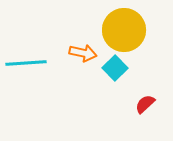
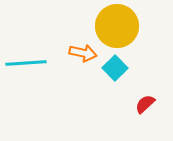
yellow circle: moved 7 px left, 4 px up
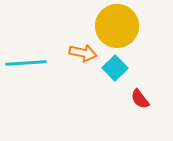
red semicircle: moved 5 px left, 5 px up; rotated 85 degrees counterclockwise
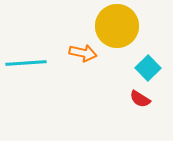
cyan square: moved 33 px right
red semicircle: rotated 20 degrees counterclockwise
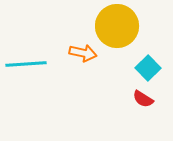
cyan line: moved 1 px down
red semicircle: moved 3 px right
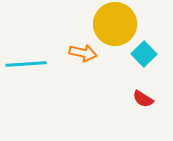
yellow circle: moved 2 px left, 2 px up
cyan square: moved 4 px left, 14 px up
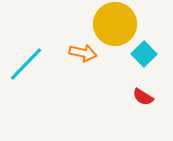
cyan line: rotated 42 degrees counterclockwise
red semicircle: moved 2 px up
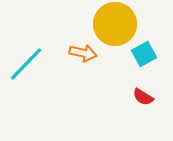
cyan square: rotated 15 degrees clockwise
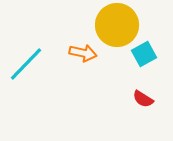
yellow circle: moved 2 px right, 1 px down
red semicircle: moved 2 px down
